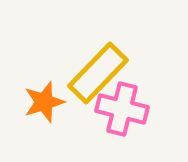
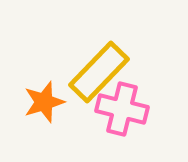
yellow rectangle: moved 1 px right, 1 px up
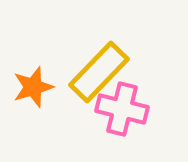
orange star: moved 11 px left, 15 px up
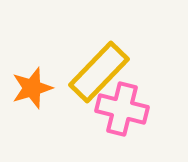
orange star: moved 1 px left, 1 px down
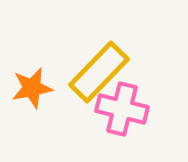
orange star: rotated 6 degrees clockwise
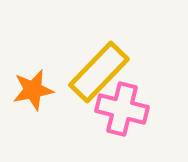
orange star: moved 1 px right, 2 px down
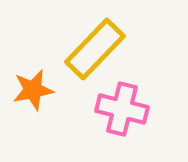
yellow rectangle: moved 4 px left, 23 px up
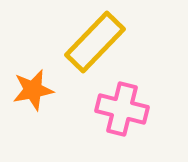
yellow rectangle: moved 7 px up
